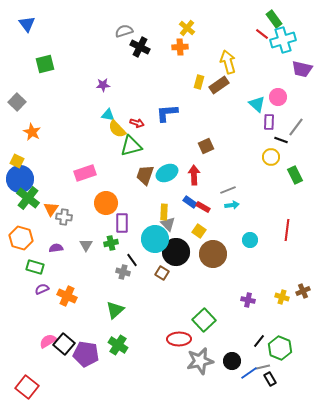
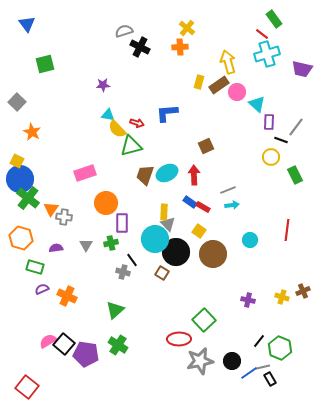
cyan cross at (283, 40): moved 16 px left, 14 px down
pink circle at (278, 97): moved 41 px left, 5 px up
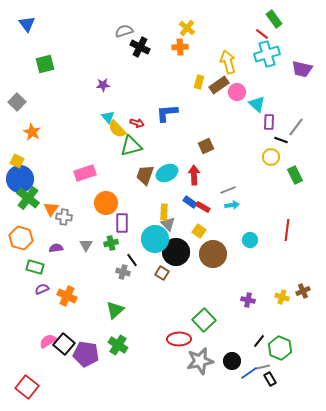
cyan triangle at (108, 115): moved 2 px down; rotated 40 degrees clockwise
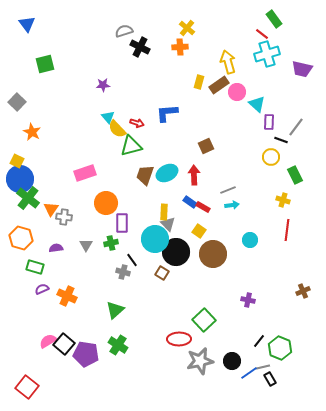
yellow cross at (282, 297): moved 1 px right, 97 px up
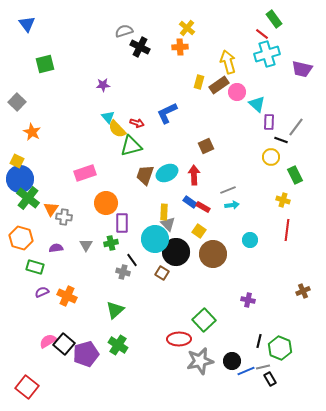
blue L-shape at (167, 113): rotated 20 degrees counterclockwise
purple semicircle at (42, 289): moved 3 px down
black line at (259, 341): rotated 24 degrees counterclockwise
purple pentagon at (86, 354): rotated 25 degrees counterclockwise
blue line at (249, 373): moved 3 px left, 2 px up; rotated 12 degrees clockwise
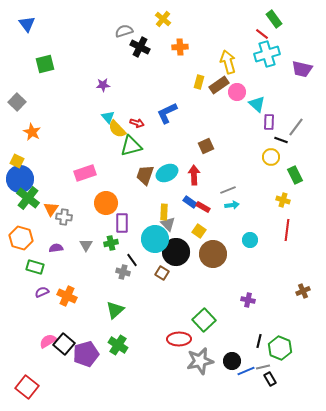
yellow cross at (187, 28): moved 24 px left, 9 px up
